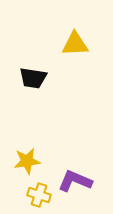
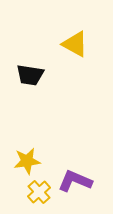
yellow triangle: rotated 32 degrees clockwise
black trapezoid: moved 3 px left, 3 px up
yellow cross: moved 3 px up; rotated 30 degrees clockwise
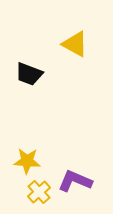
black trapezoid: moved 1 px left, 1 px up; rotated 12 degrees clockwise
yellow star: rotated 12 degrees clockwise
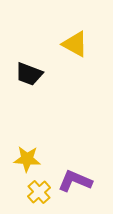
yellow star: moved 2 px up
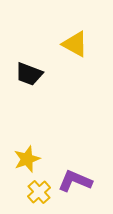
yellow star: rotated 24 degrees counterclockwise
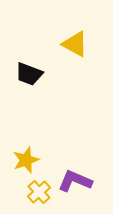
yellow star: moved 1 px left, 1 px down
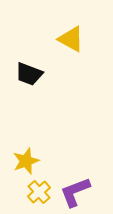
yellow triangle: moved 4 px left, 5 px up
yellow star: moved 1 px down
purple L-shape: moved 11 px down; rotated 44 degrees counterclockwise
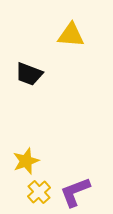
yellow triangle: moved 4 px up; rotated 24 degrees counterclockwise
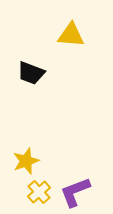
black trapezoid: moved 2 px right, 1 px up
